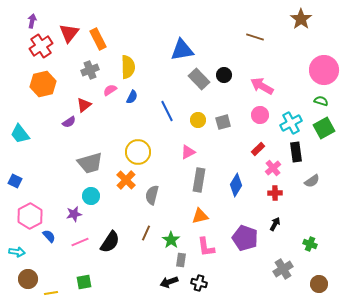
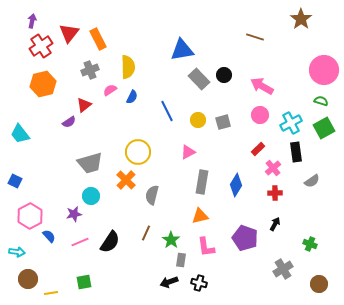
gray rectangle at (199, 180): moved 3 px right, 2 px down
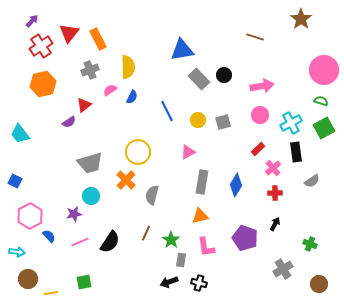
purple arrow at (32, 21): rotated 32 degrees clockwise
pink arrow at (262, 86): rotated 140 degrees clockwise
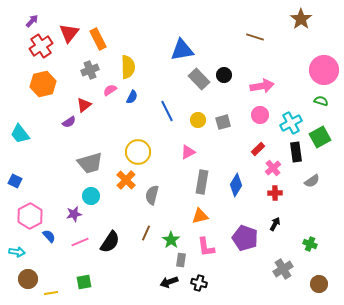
green square at (324, 128): moved 4 px left, 9 px down
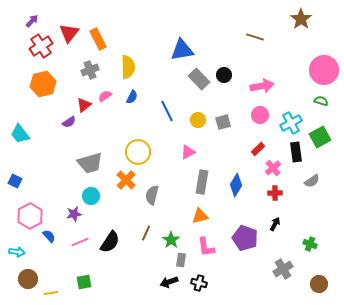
pink semicircle at (110, 90): moved 5 px left, 6 px down
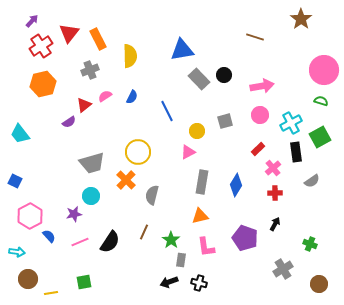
yellow semicircle at (128, 67): moved 2 px right, 11 px up
yellow circle at (198, 120): moved 1 px left, 11 px down
gray square at (223, 122): moved 2 px right, 1 px up
gray trapezoid at (90, 163): moved 2 px right
brown line at (146, 233): moved 2 px left, 1 px up
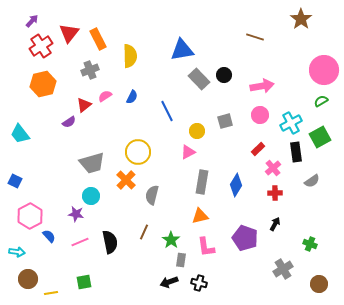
green semicircle at (321, 101): rotated 48 degrees counterclockwise
purple star at (74, 214): moved 2 px right; rotated 21 degrees clockwise
black semicircle at (110, 242): rotated 45 degrees counterclockwise
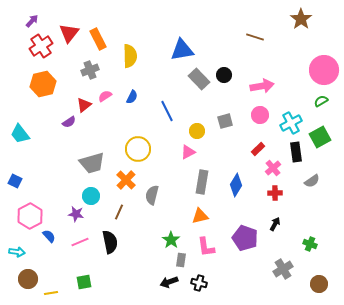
yellow circle at (138, 152): moved 3 px up
brown line at (144, 232): moved 25 px left, 20 px up
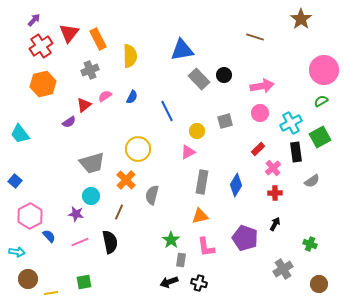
purple arrow at (32, 21): moved 2 px right, 1 px up
pink circle at (260, 115): moved 2 px up
blue square at (15, 181): rotated 16 degrees clockwise
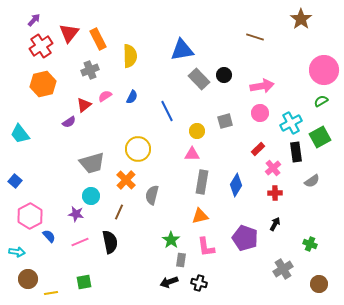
pink triangle at (188, 152): moved 4 px right, 2 px down; rotated 28 degrees clockwise
